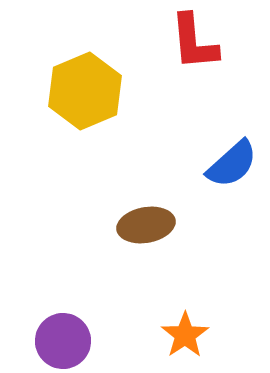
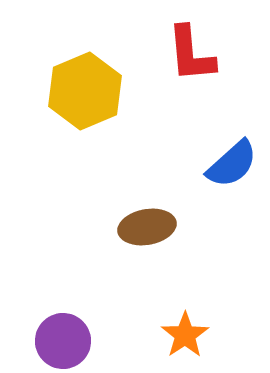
red L-shape: moved 3 px left, 12 px down
brown ellipse: moved 1 px right, 2 px down
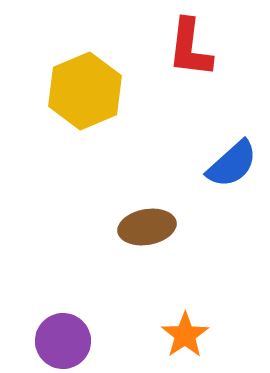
red L-shape: moved 1 px left, 6 px up; rotated 12 degrees clockwise
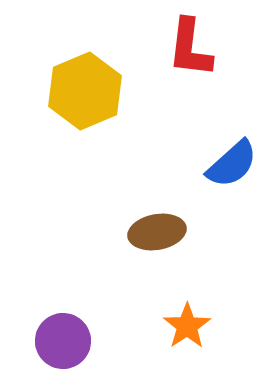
brown ellipse: moved 10 px right, 5 px down
orange star: moved 2 px right, 9 px up
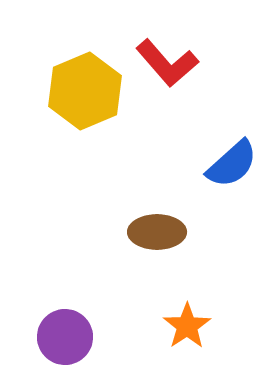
red L-shape: moved 23 px left, 15 px down; rotated 48 degrees counterclockwise
brown ellipse: rotated 10 degrees clockwise
purple circle: moved 2 px right, 4 px up
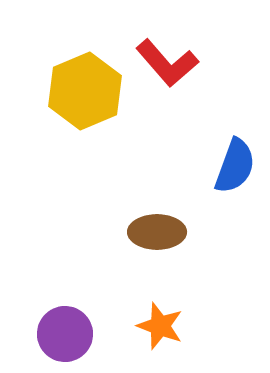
blue semicircle: moved 3 px right, 2 px down; rotated 28 degrees counterclockwise
orange star: moved 27 px left; rotated 18 degrees counterclockwise
purple circle: moved 3 px up
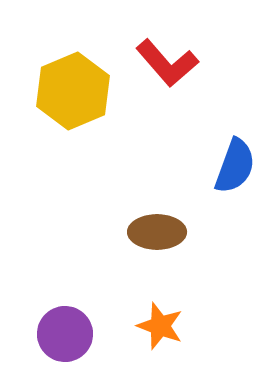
yellow hexagon: moved 12 px left
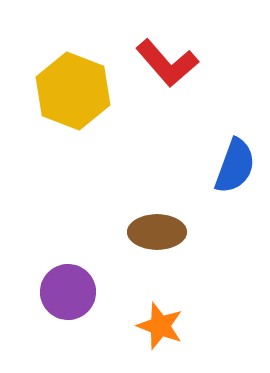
yellow hexagon: rotated 16 degrees counterclockwise
purple circle: moved 3 px right, 42 px up
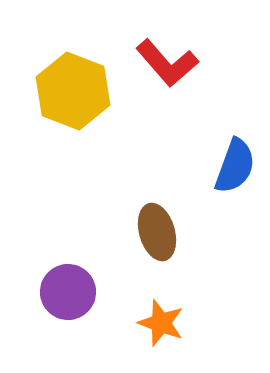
brown ellipse: rotated 74 degrees clockwise
orange star: moved 1 px right, 3 px up
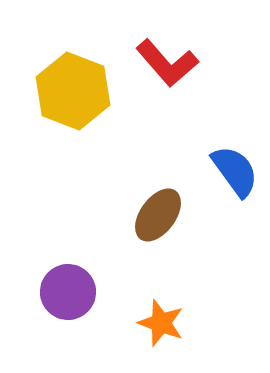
blue semicircle: moved 5 px down; rotated 56 degrees counterclockwise
brown ellipse: moved 1 px right, 17 px up; rotated 52 degrees clockwise
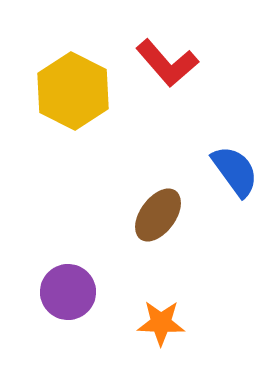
yellow hexagon: rotated 6 degrees clockwise
orange star: rotated 18 degrees counterclockwise
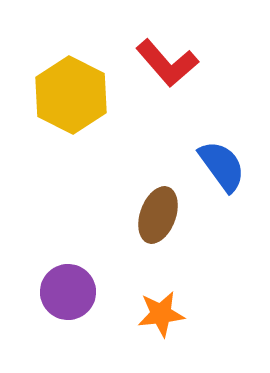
yellow hexagon: moved 2 px left, 4 px down
blue semicircle: moved 13 px left, 5 px up
brown ellipse: rotated 16 degrees counterclockwise
orange star: moved 9 px up; rotated 9 degrees counterclockwise
